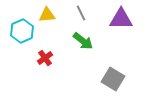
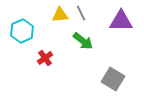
yellow triangle: moved 13 px right
purple triangle: moved 2 px down
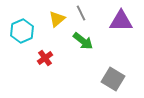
yellow triangle: moved 3 px left, 4 px down; rotated 36 degrees counterclockwise
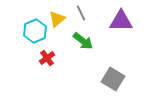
cyan hexagon: moved 13 px right
red cross: moved 2 px right
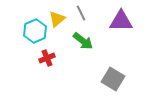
red cross: rotated 14 degrees clockwise
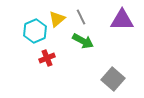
gray line: moved 4 px down
purple triangle: moved 1 px right, 1 px up
green arrow: rotated 10 degrees counterclockwise
gray square: rotated 10 degrees clockwise
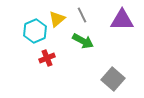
gray line: moved 1 px right, 2 px up
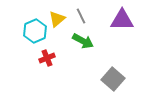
gray line: moved 1 px left, 1 px down
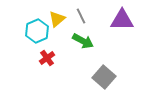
cyan hexagon: moved 2 px right
red cross: rotated 14 degrees counterclockwise
gray square: moved 9 px left, 2 px up
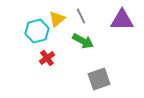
cyan hexagon: rotated 10 degrees clockwise
gray square: moved 5 px left, 2 px down; rotated 30 degrees clockwise
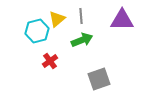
gray line: rotated 21 degrees clockwise
green arrow: moved 1 px left, 1 px up; rotated 50 degrees counterclockwise
red cross: moved 3 px right, 3 px down
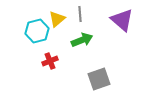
gray line: moved 1 px left, 2 px up
purple triangle: rotated 40 degrees clockwise
red cross: rotated 14 degrees clockwise
